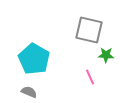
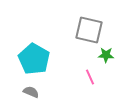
gray semicircle: moved 2 px right
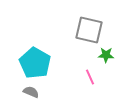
cyan pentagon: moved 1 px right, 4 px down
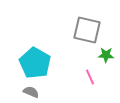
gray square: moved 2 px left
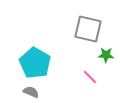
gray square: moved 1 px right, 1 px up
pink line: rotated 21 degrees counterclockwise
